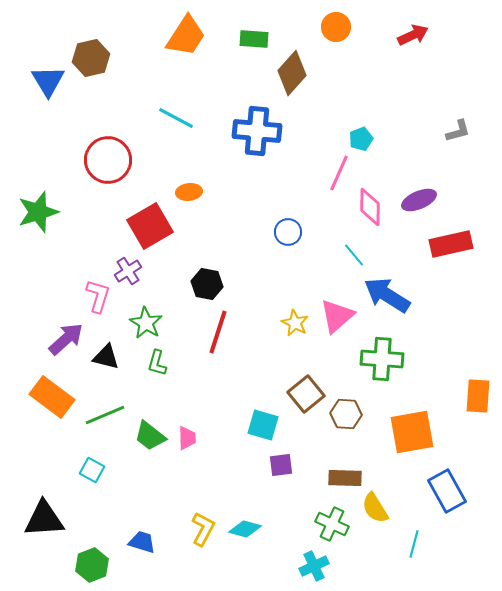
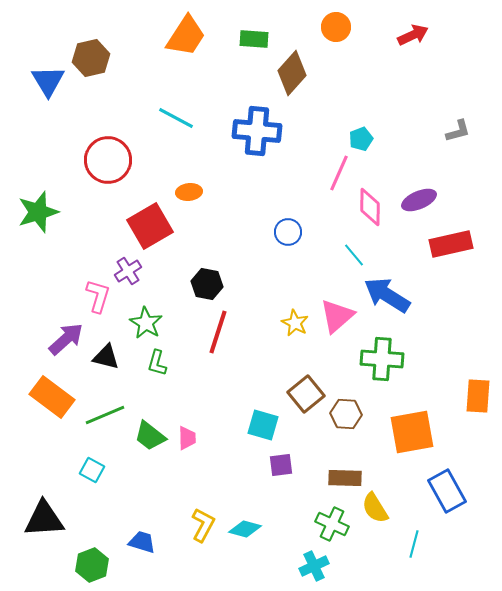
yellow L-shape at (203, 529): moved 4 px up
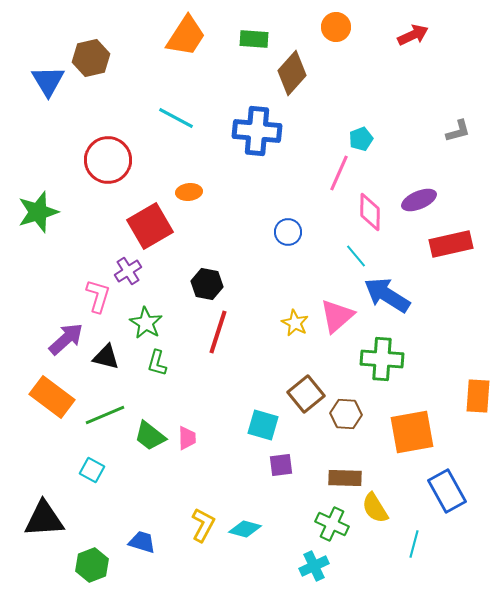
pink diamond at (370, 207): moved 5 px down
cyan line at (354, 255): moved 2 px right, 1 px down
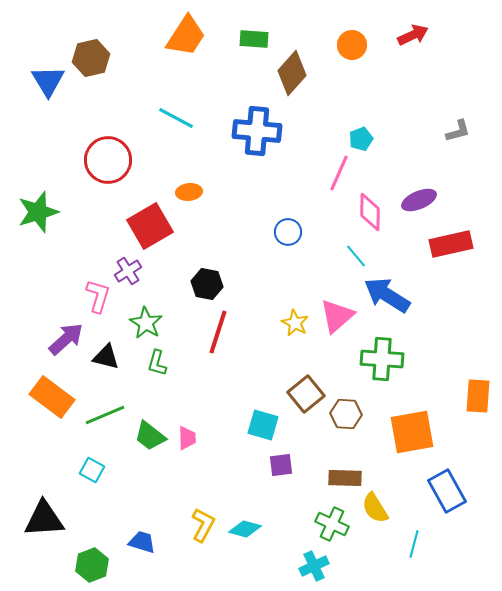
orange circle at (336, 27): moved 16 px right, 18 px down
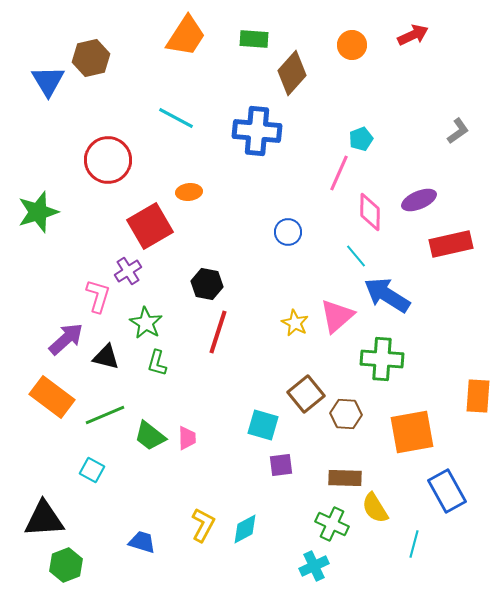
gray L-shape at (458, 131): rotated 20 degrees counterclockwise
cyan diamond at (245, 529): rotated 44 degrees counterclockwise
green hexagon at (92, 565): moved 26 px left
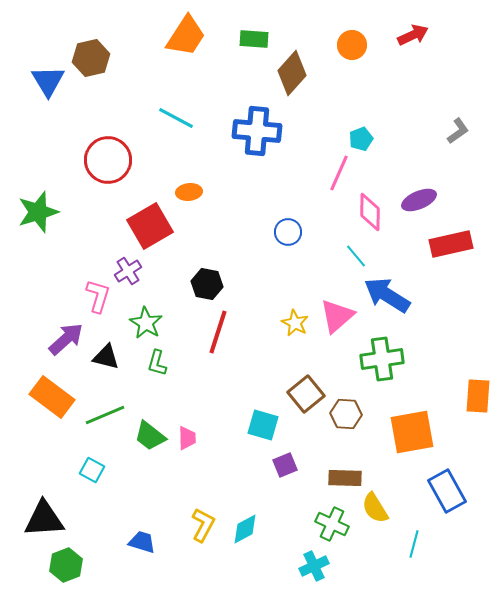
green cross at (382, 359): rotated 12 degrees counterclockwise
purple square at (281, 465): moved 4 px right; rotated 15 degrees counterclockwise
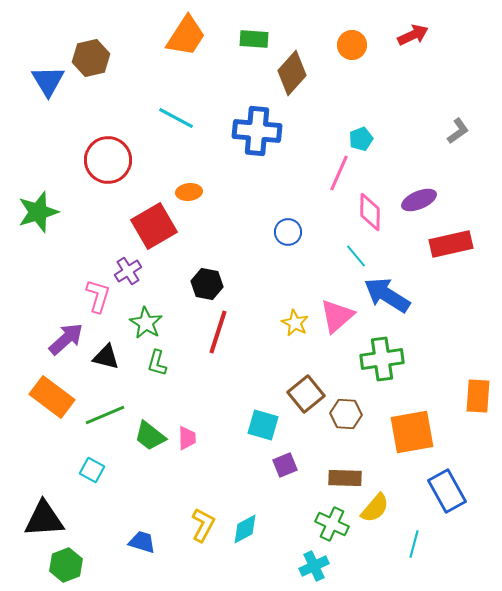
red square at (150, 226): moved 4 px right
yellow semicircle at (375, 508): rotated 108 degrees counterclockwise
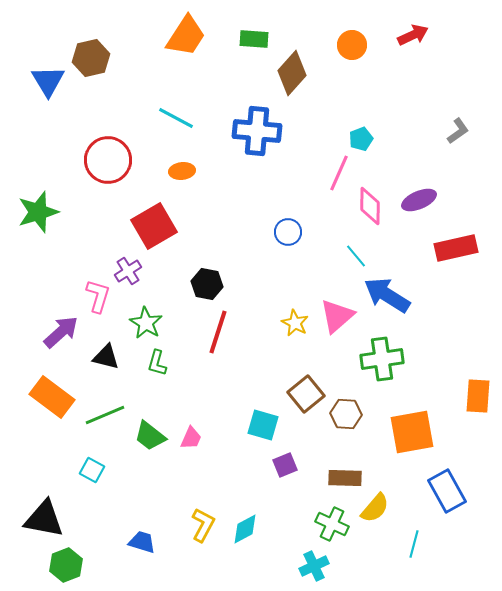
orange ellipse at (189, 192): moved 7 px left, 21 px up
pink diamond at (370, 212): moved 6 px up
red rectangle at (451, 244): moved 5 px right, 4 px down
purple arrow at (66, 339): moved 5 px left, 7 px up
pink trapezoid at (187, 438): moved 4 px right; rotated 25 degrees clockwise
black triangle at (44, 519): rotated 15 degrees clockwise
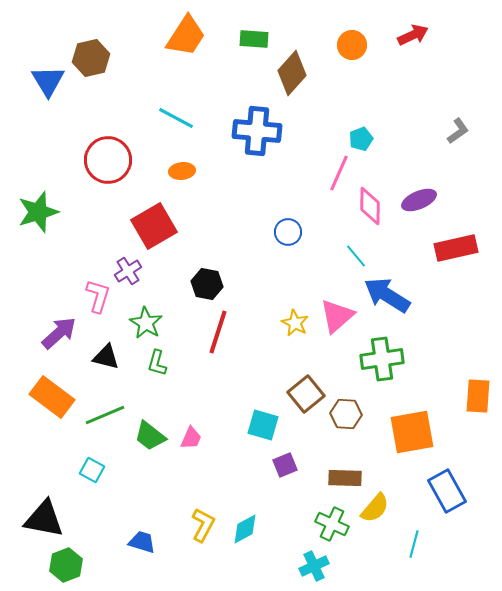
purple arrow at (61, 332): moved 2 px left, 1 px down
